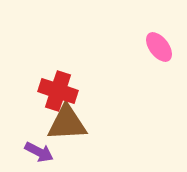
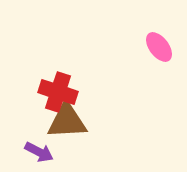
red cross: moved 1 px down
brown triangle: moved 2 px up
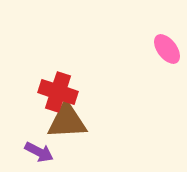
pink ellipse: moved 8 px right, 2 px down
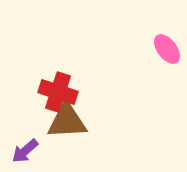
purple arrow: moved 14 px left, 1 px up; rotated 112 degrees clockwise
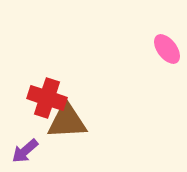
red cross: moved 11 px left, 6 px down
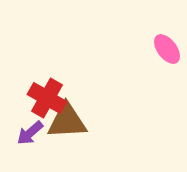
red cross: rotated 12 degrees clockwise
purple arrow: moved 5 px right, 18 px up
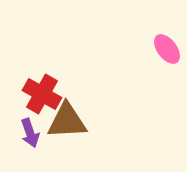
red cross: moved 5 px left, 4 px up
purple arrow: rotated 68 degrees counterclockwise
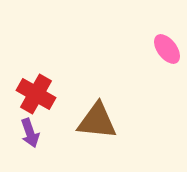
red cross: moved 6 px left
brown triangle: moved 30 px right; rotated 9 degrees clockwise
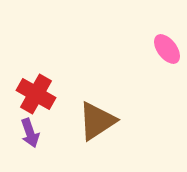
brown triangle: rotated 39 degrees counterclockwise
